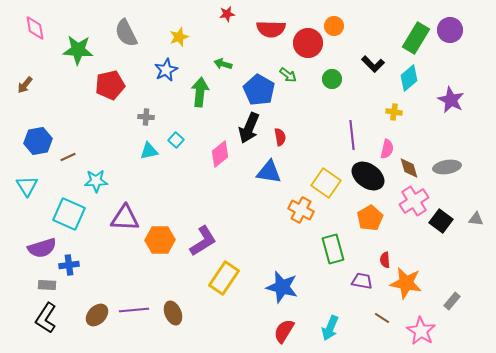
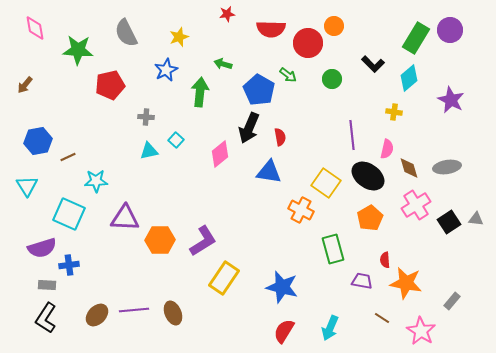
pink cross at (414, 201): moved 2 px right, 4 px down
black square at (441, 221): moved 8 px right, 1 px down; rotated 20 degrees clockwise
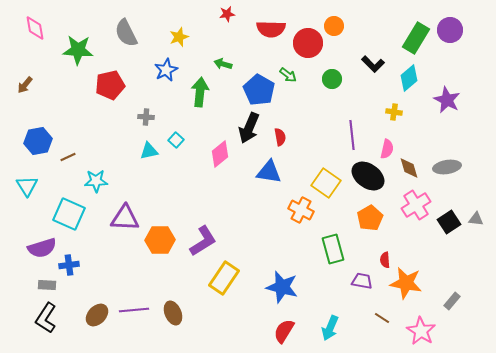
purple star at (451, 100): moved 4 px left
